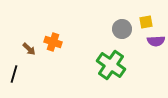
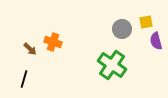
purple semicircle: rotated 78 degrees clockwise
brown arrow: moved 1 px right
green cross: moved 1 px right
black line: moved 10 px right, 5 px down
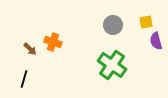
gray circle: moved 9 px left, 4 px up
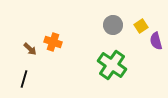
yellow square: moved 5 px left, 4 px down; rotated 24 degrees counterclockwise
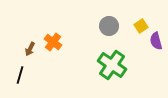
gray circle: moved 4 px left, 1 px down
orange cross: rotated 18 degrees clockwise
brown arrow: rotated 72 degrees clockwise
black line: moved 4 px left, 4 px up
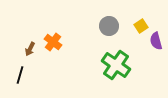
green cross: moved 4 px right
